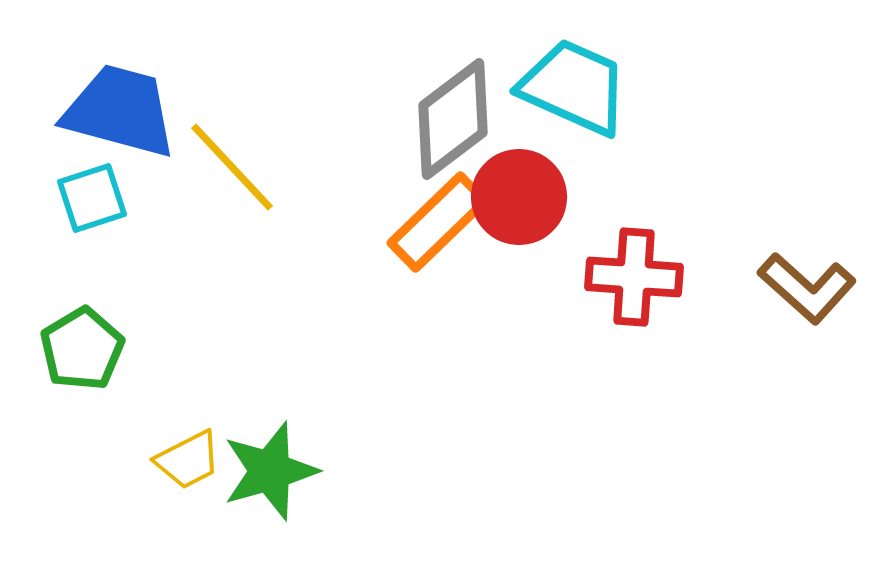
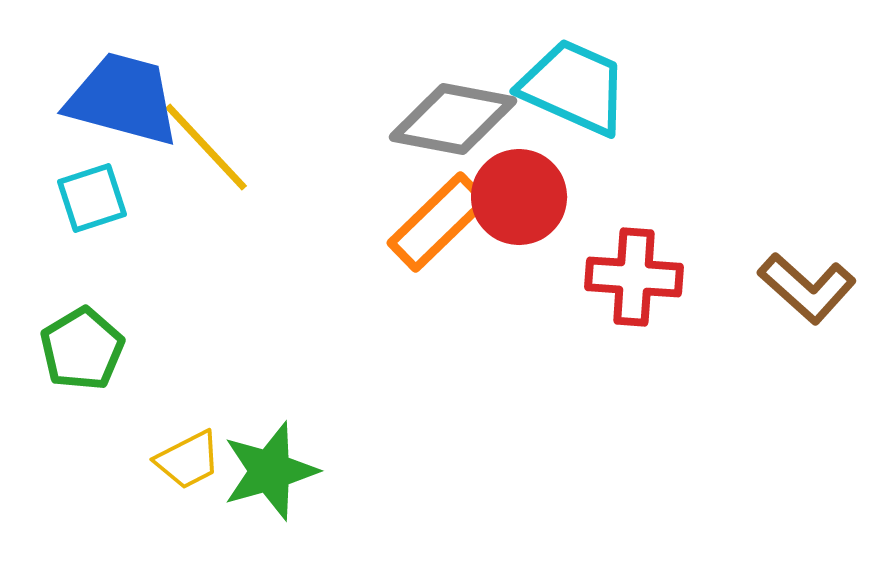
blue trapezoid: moved 3 px right, 12 px up
gray diamond: rotated 48 degrees clockwise
yellow line: moved 26 px left, 20 px up
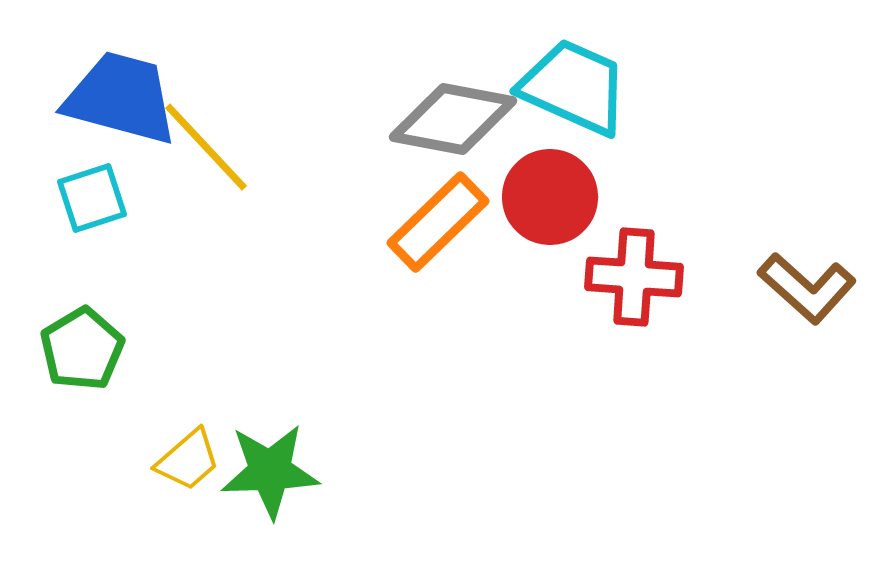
blue trapezoid: moved 2 px left, 1 px up
red circle: moved 31 px right
yellow trapezoid: rotated 14 degrees counterclockwise
green star: rotated 14 degrees clockwise
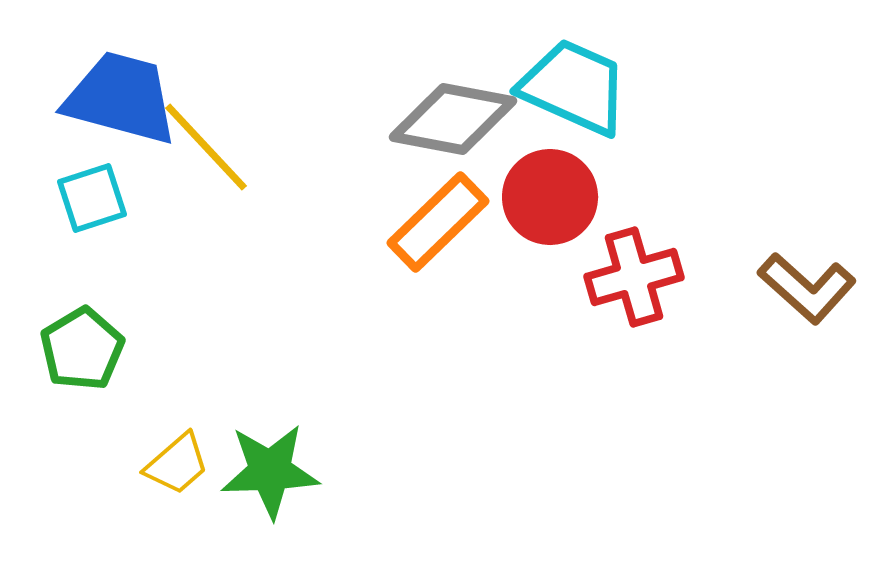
red cross: rotated 20 degrees counterclockwise
yellow trapezoid: moved 11 px left, 4 px down
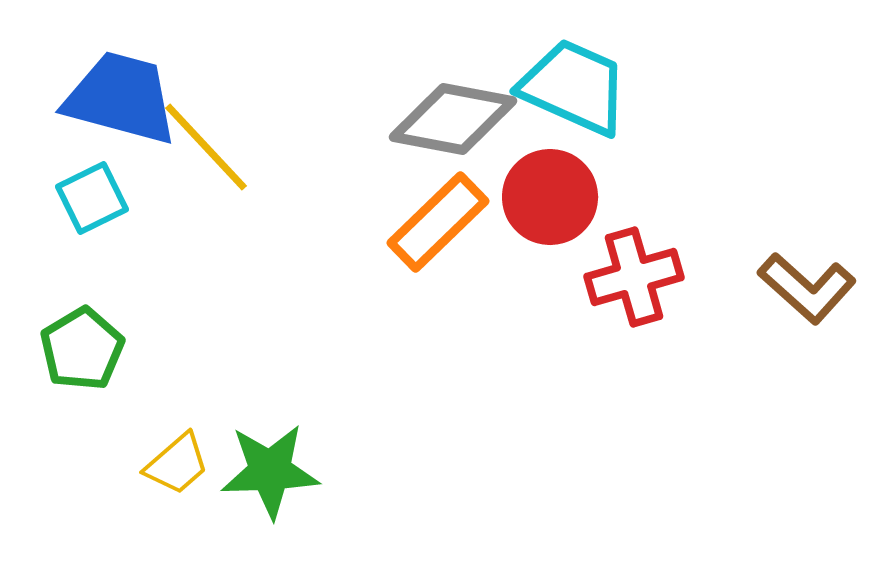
cyan square: rotated 8 degrees counterclockwise
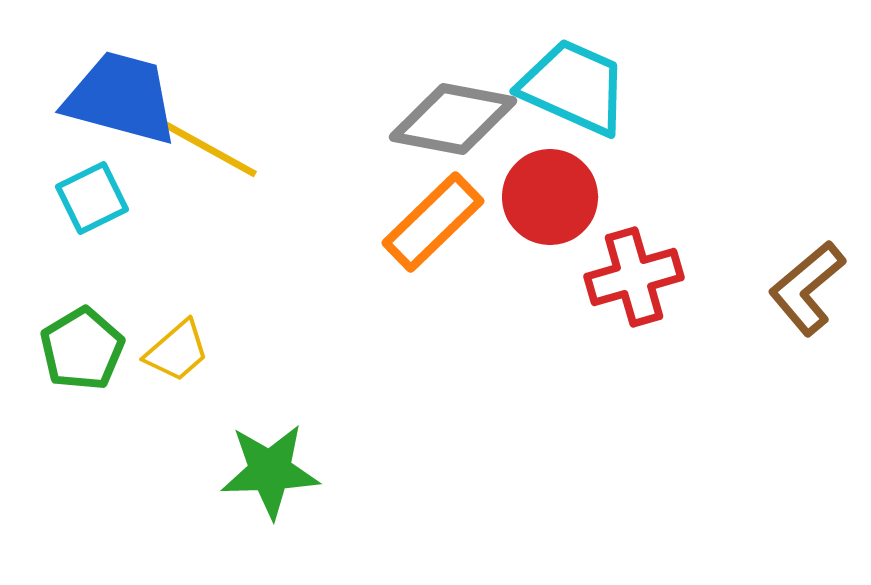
yellow line: rotated 18 degrees counterclockwise
orange rectangle: moved 5 px left
brown L-shape: rotated 98 degrees clockwise
yellow trapezoid: moved 113 px up
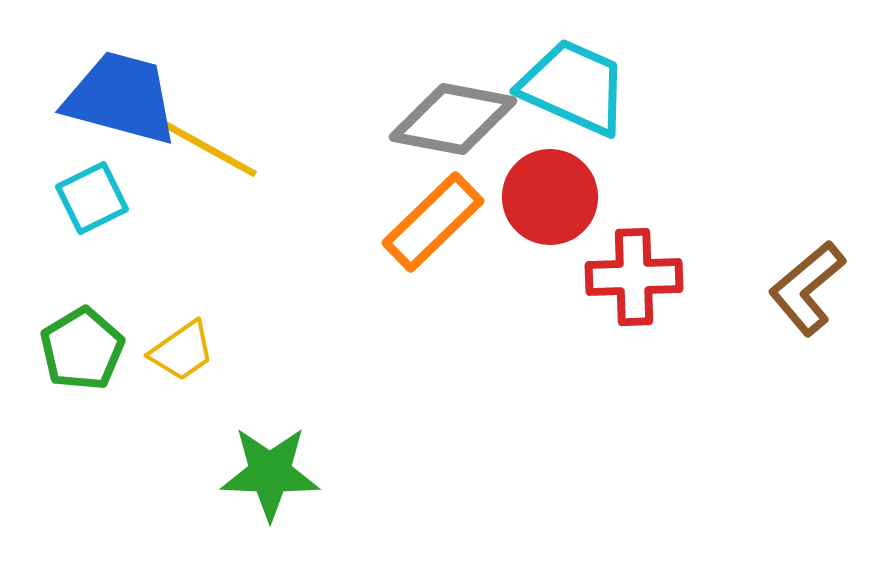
red cross: rotated 14 degrees clockwise
yellow trapezoid: moved 5 px right; rotated 6 degrees clockwise
green star: moved 2 px down; rotated 4 degrees clockwise
